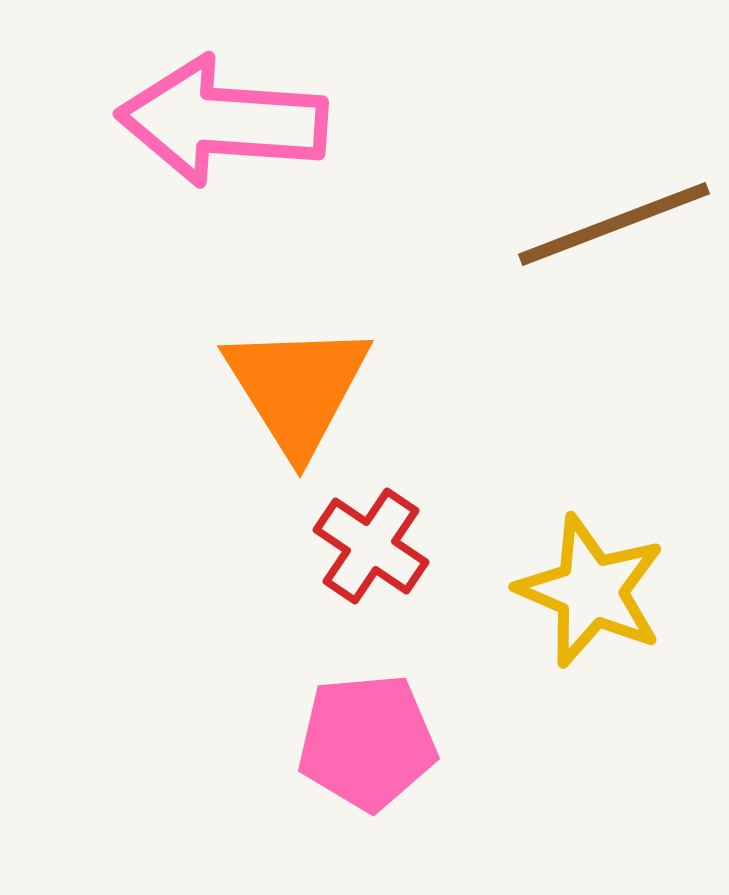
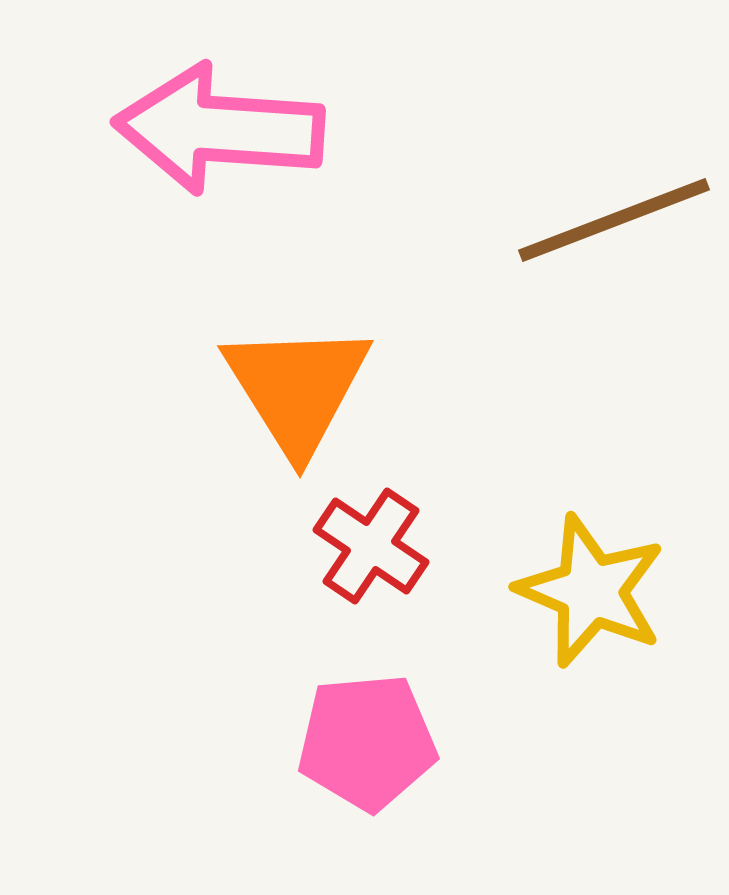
pink arrow: moved 3 px left, 8 px down
brown line: moved 4 px up
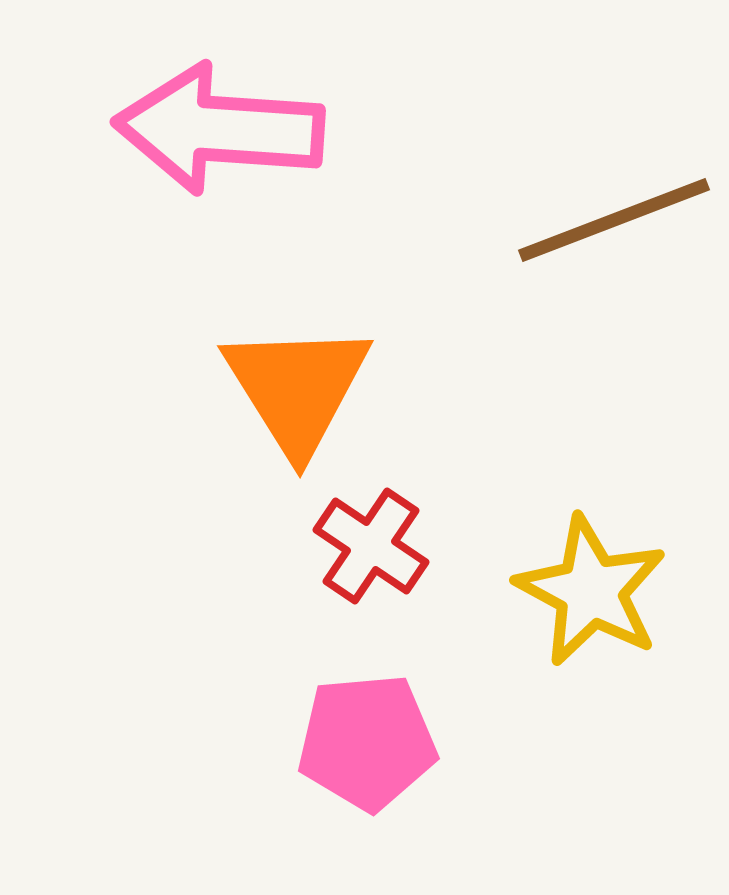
yellow star: rotated 5 degrees clockwise
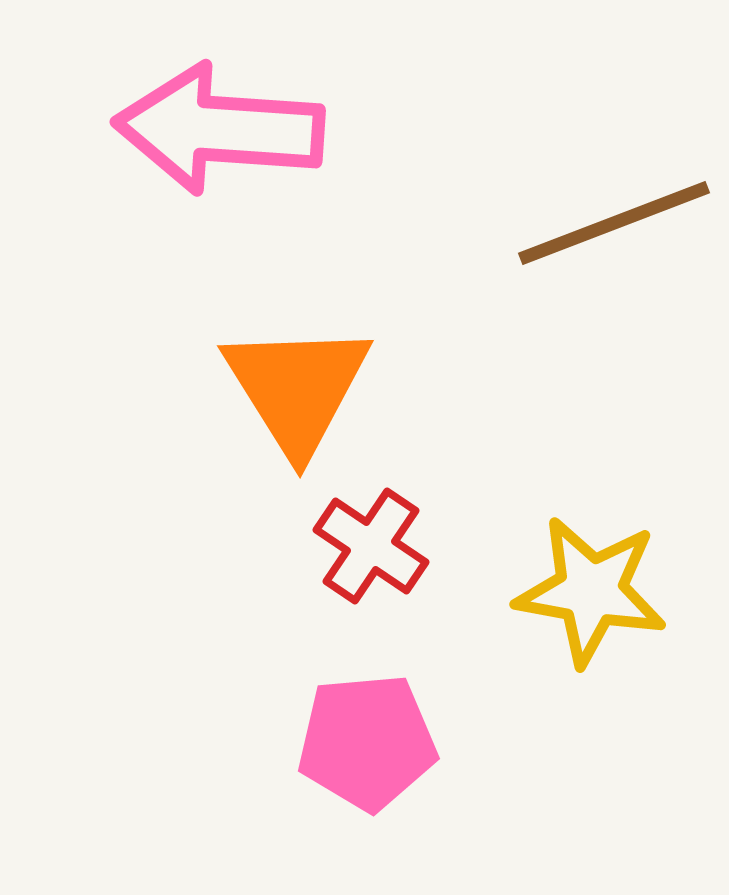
brown line: moved 3 px down
yellow star: rotated 18 degrees counterclockwise
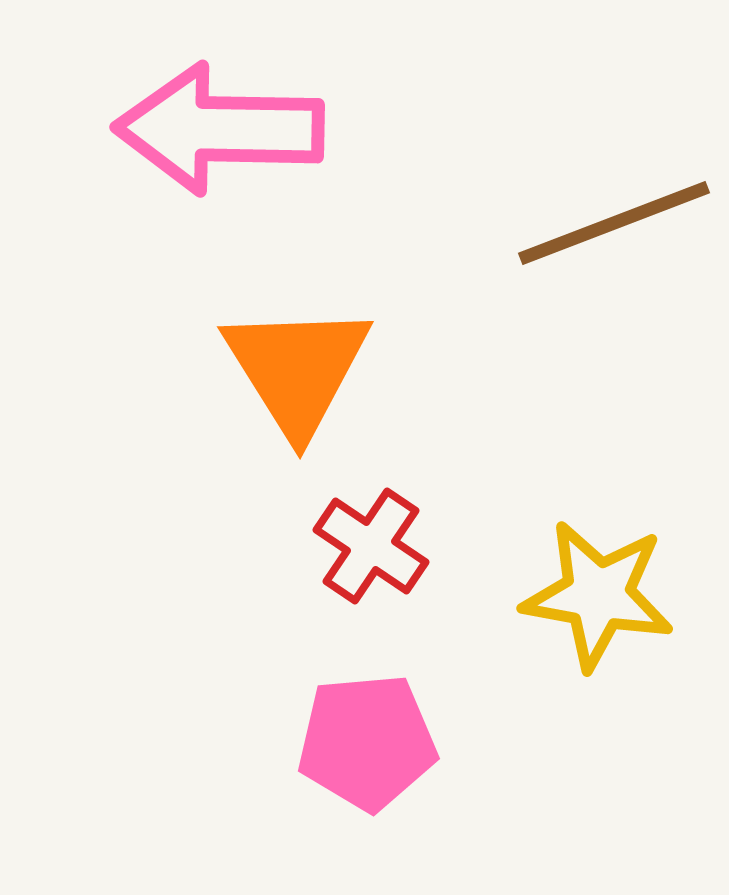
pink arrow: rotated 3 degrees counterclockwise
orange triangle: moved 19 px up
yellow star: moved 7 px right, 4 px down
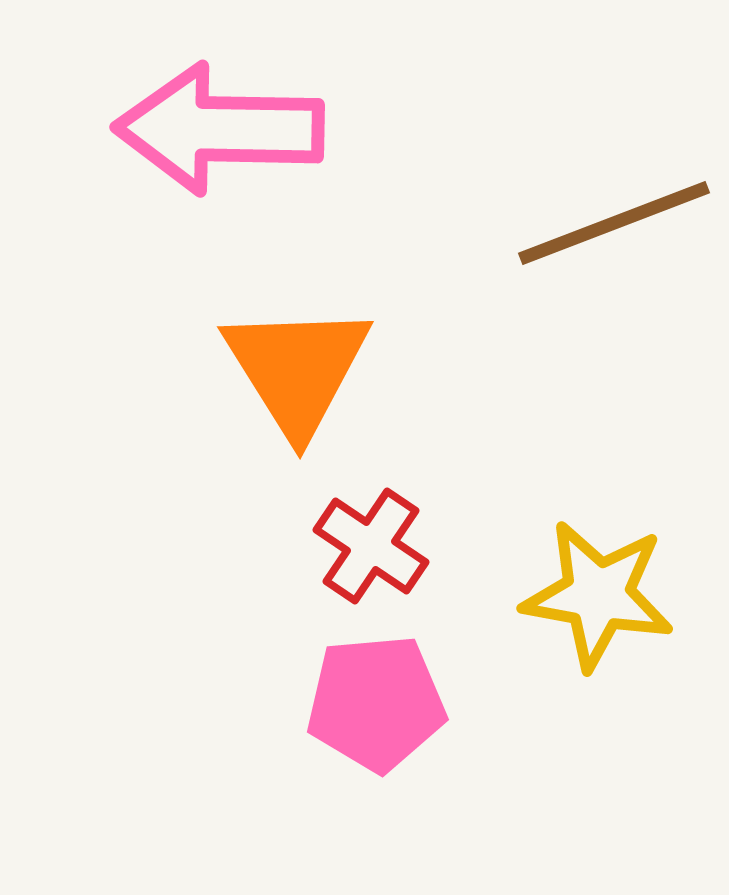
pink pentagon: moved 9 px right, 39 px up
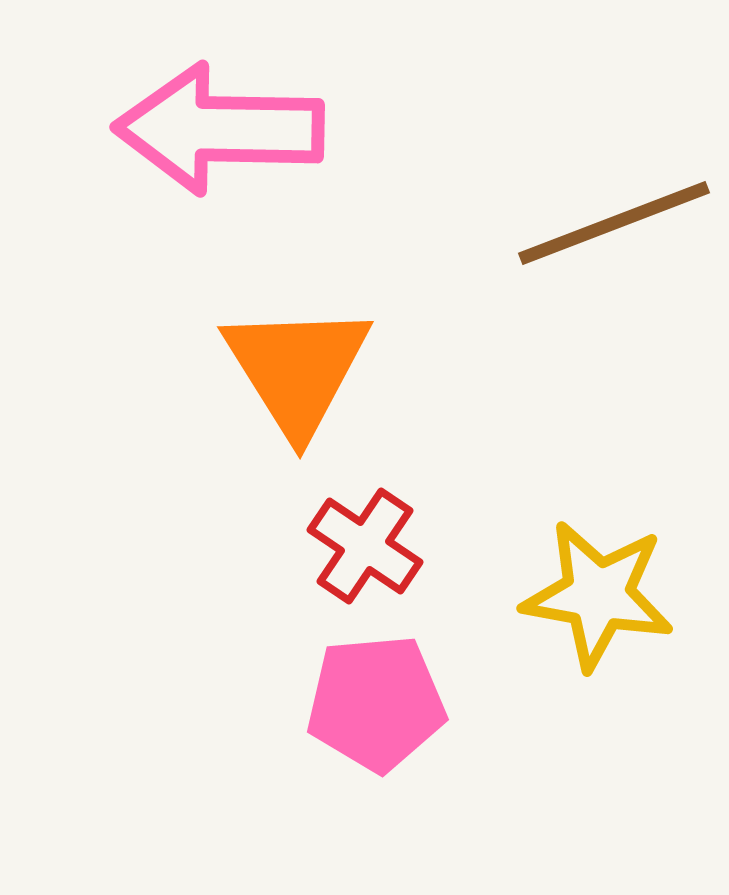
red cross: moved 6 px left
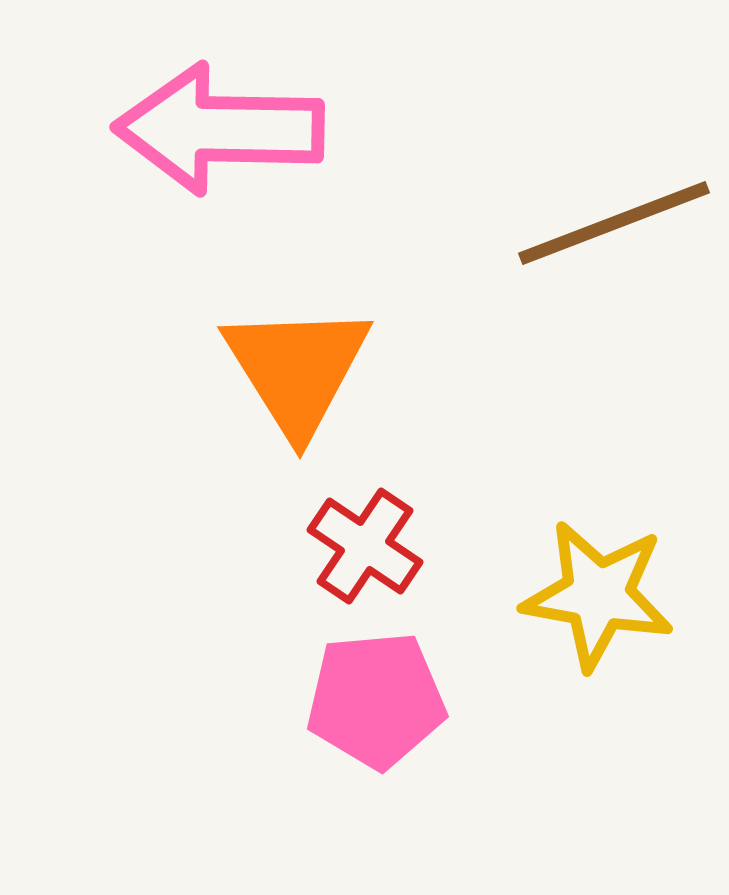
pink pentagon: moved 3 px up
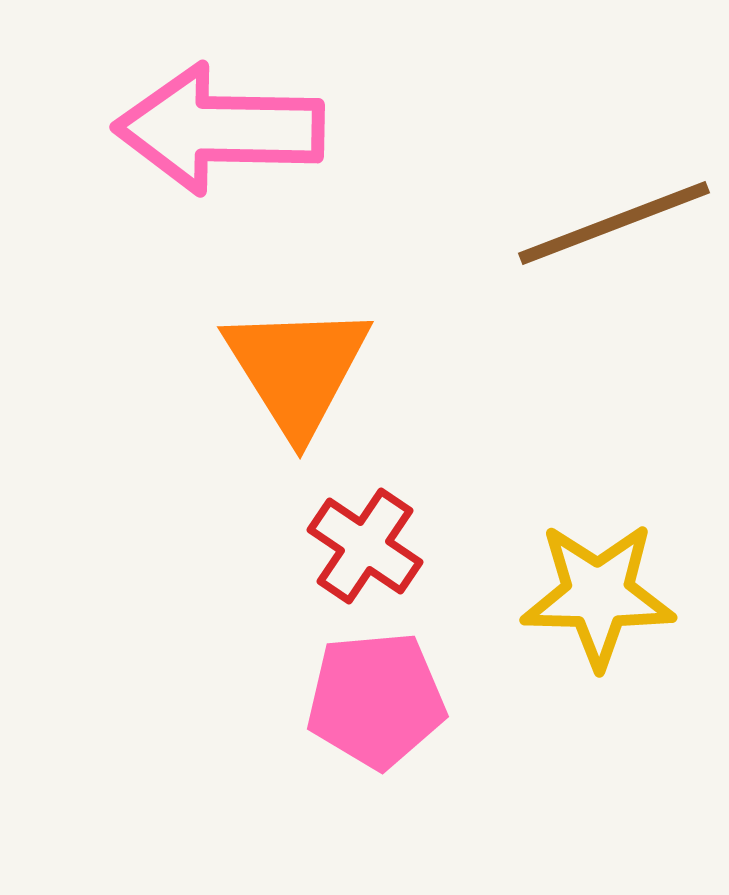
yellow star: rotated 9 degrees counterclockwise
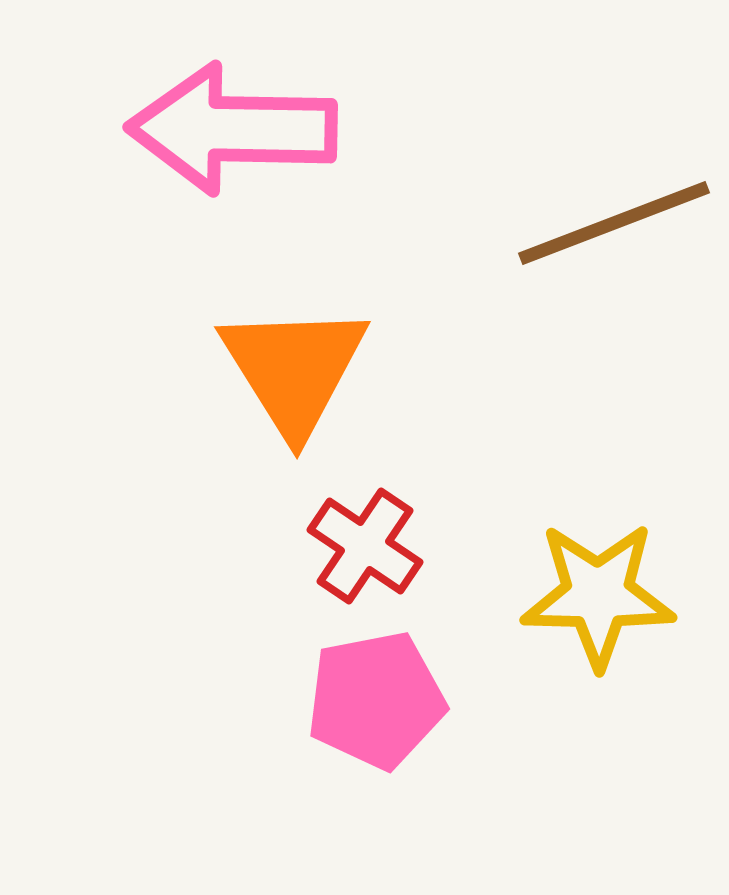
pink arrow: moved 13 px right
orange triangle: moved 3 px left
pink pentagon: rotated 6 degrees counterclockwise
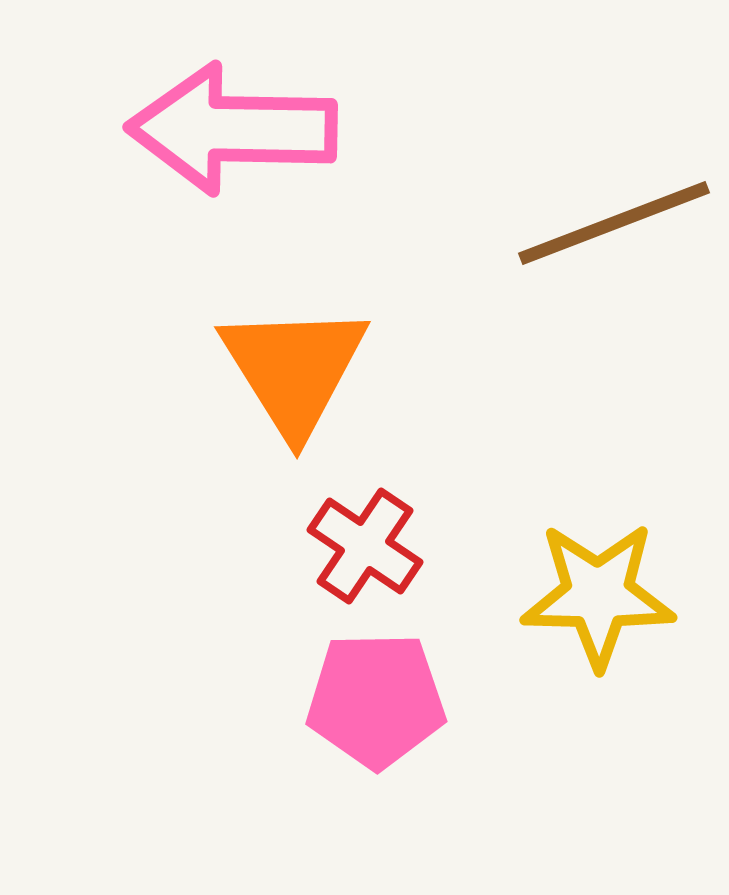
pink pentagon: rotated 10 degrees clockwise
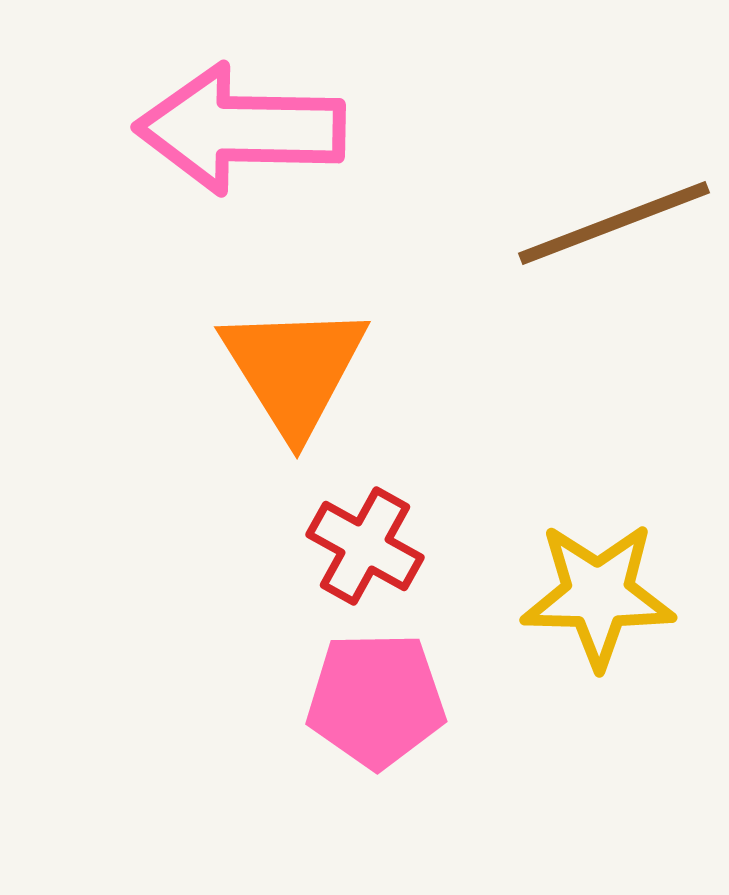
pink arrow: moved 8 px right
red cross: rotated 5 degrees counterclockwise
